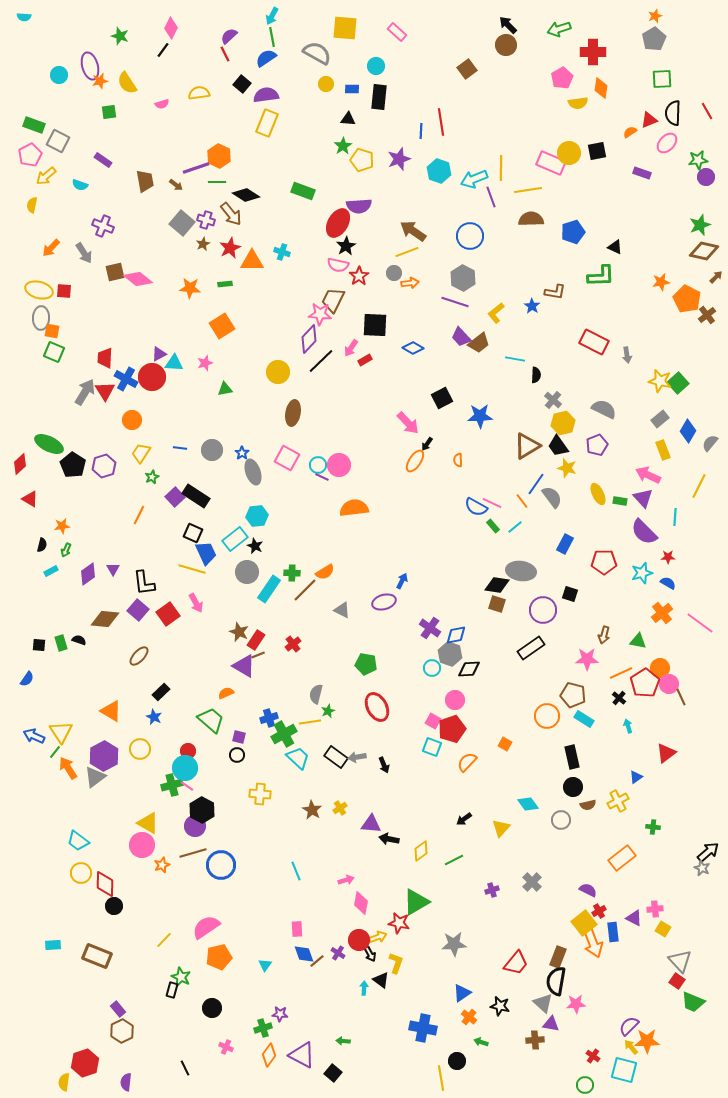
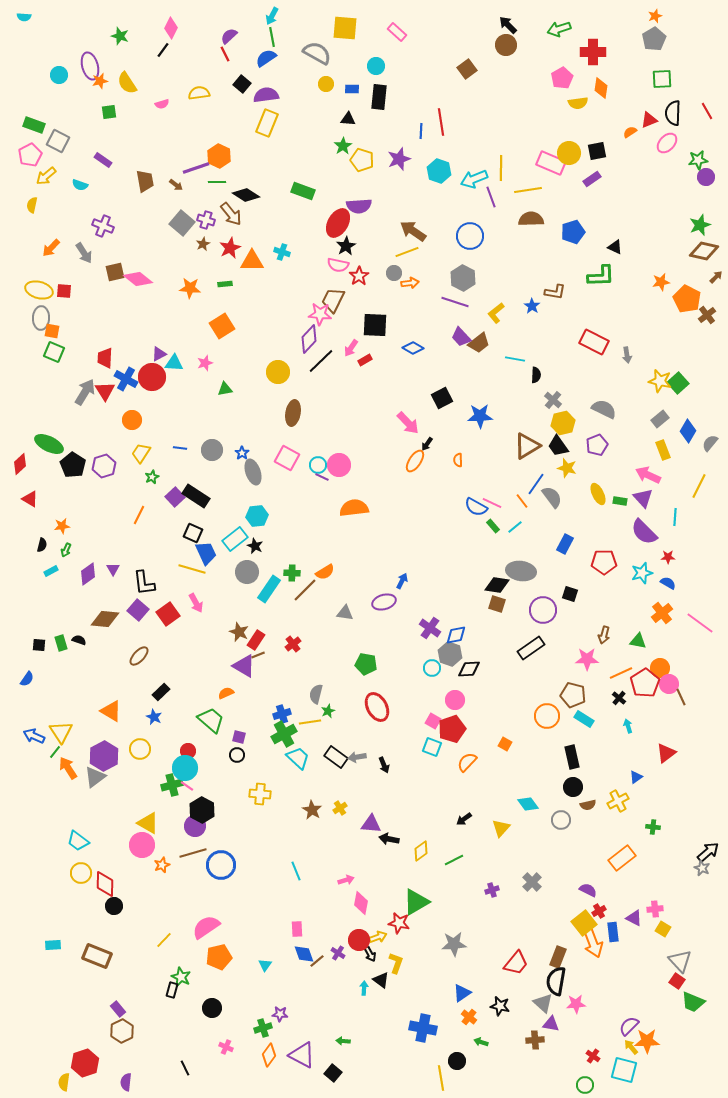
purple rectangle at (642, 173): moved 50 px left, 6 px down; rotated 54 degrees counterclockwise
gray triangle at (342, 610): moved 3 px right, 3 px down; rotated 18 degrees counterclockwise
blue cross at (269, 718): moved 13 px right, 4 px up
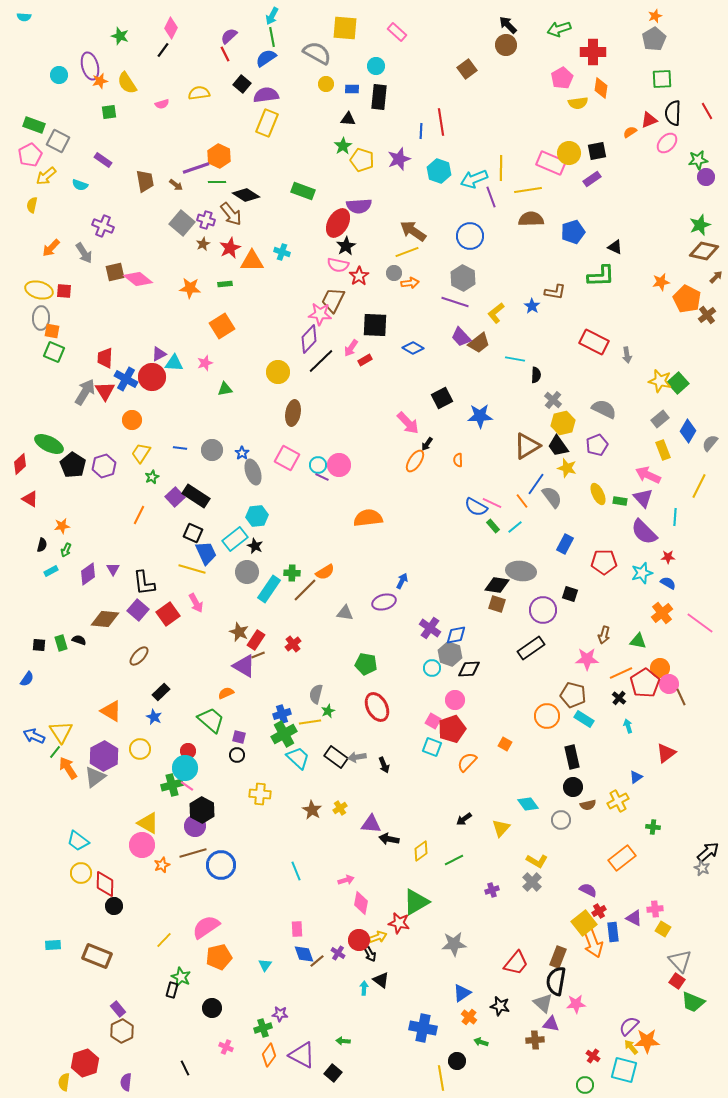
orange semicircle at (354, 508): moved 14 px right, 10 px down
yellow L-shape at (396, 963): moved 141 px right, 102 px up; rotated 100 degrees clockwise
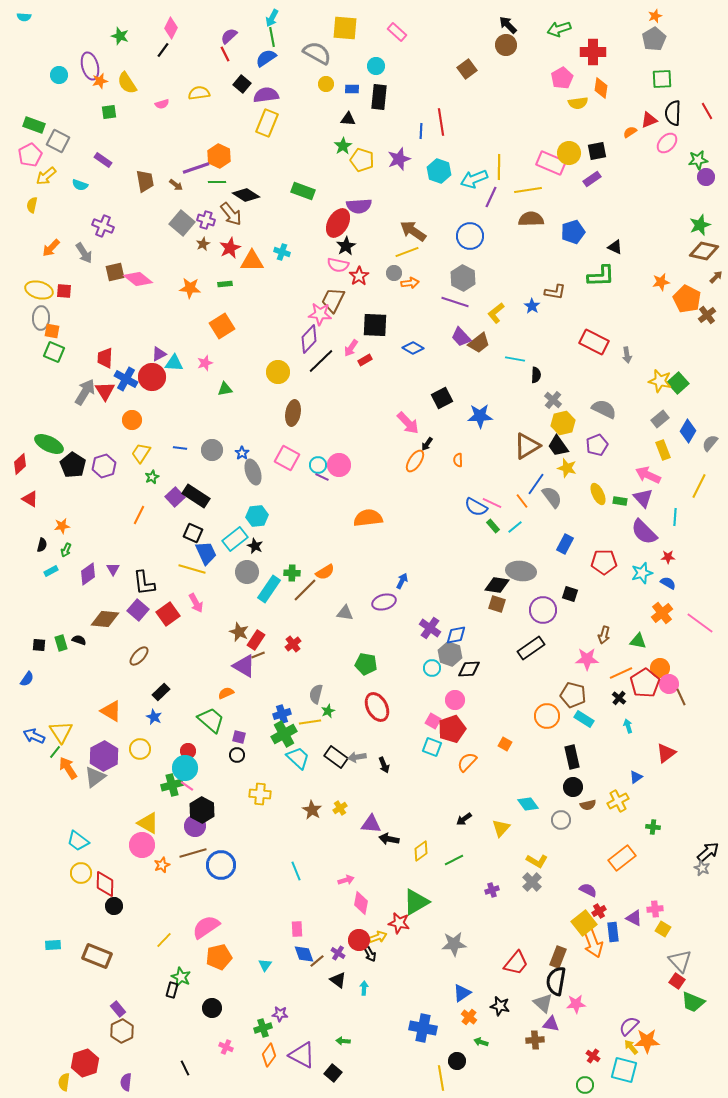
cyan arrow at (272, 16): moved 2 px down
yellow line at (501, 168): moved 2 px left, 1 px up
purple line at (491, 197): rotated 45 degrees clockwise
black triangle at (381, 980): moved 43 px left
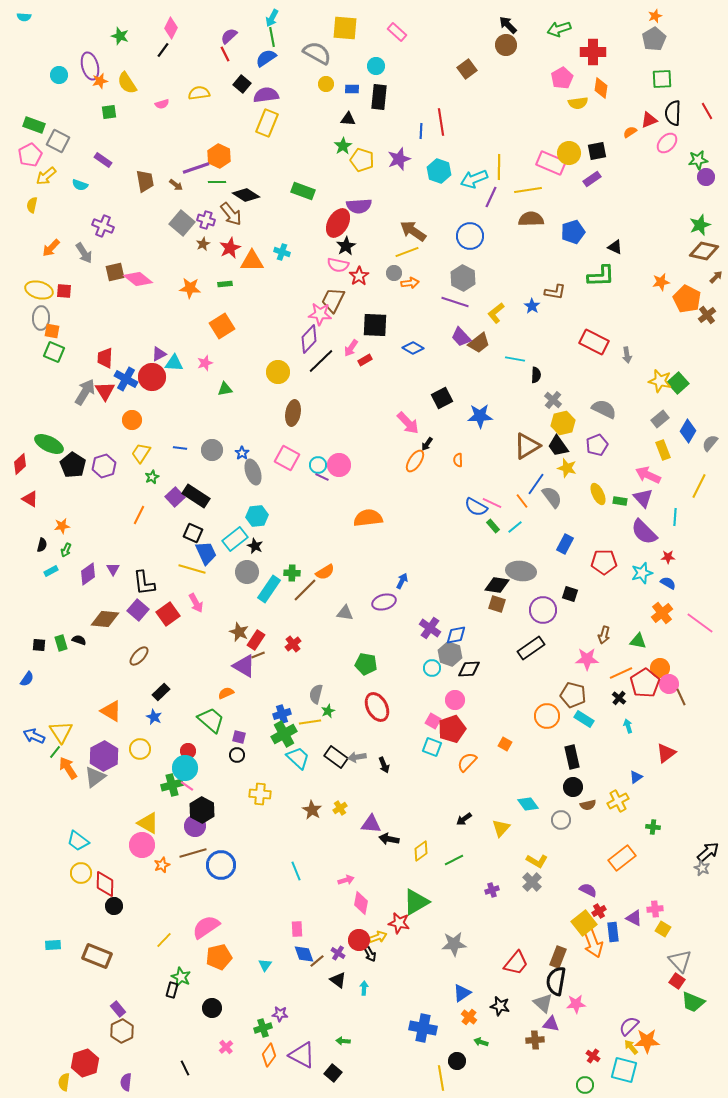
pink cross at (226, 1047): rotated 24 degrees clockwise
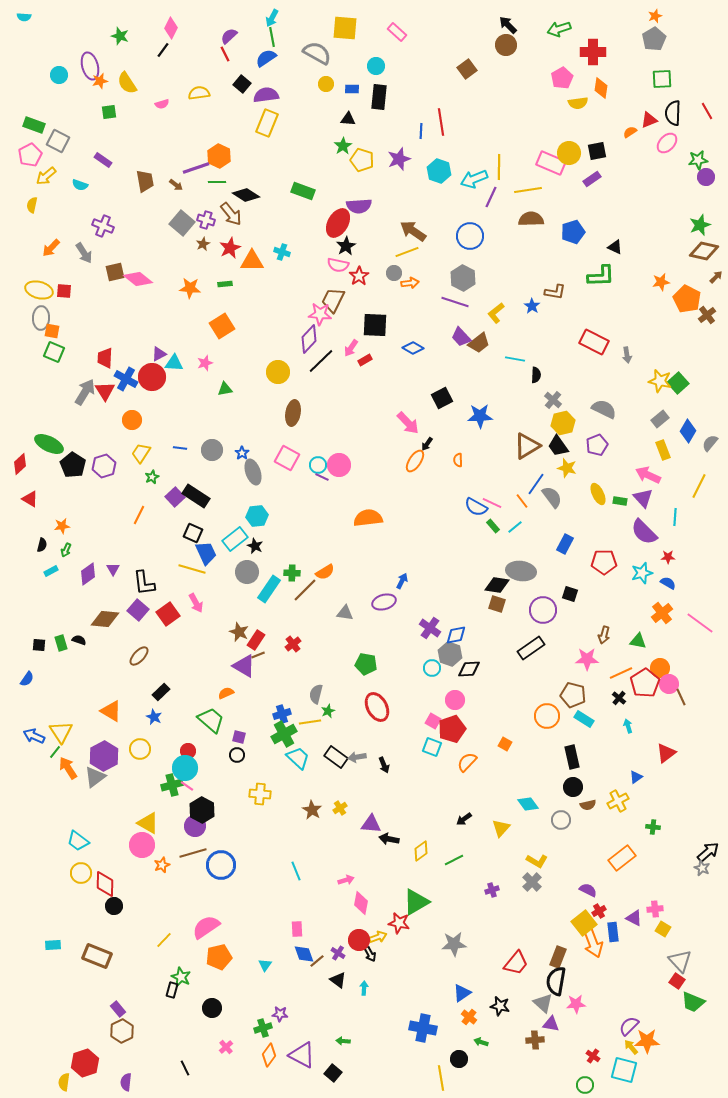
black circle at (457, 1061): moved 2 px right, 2 px up
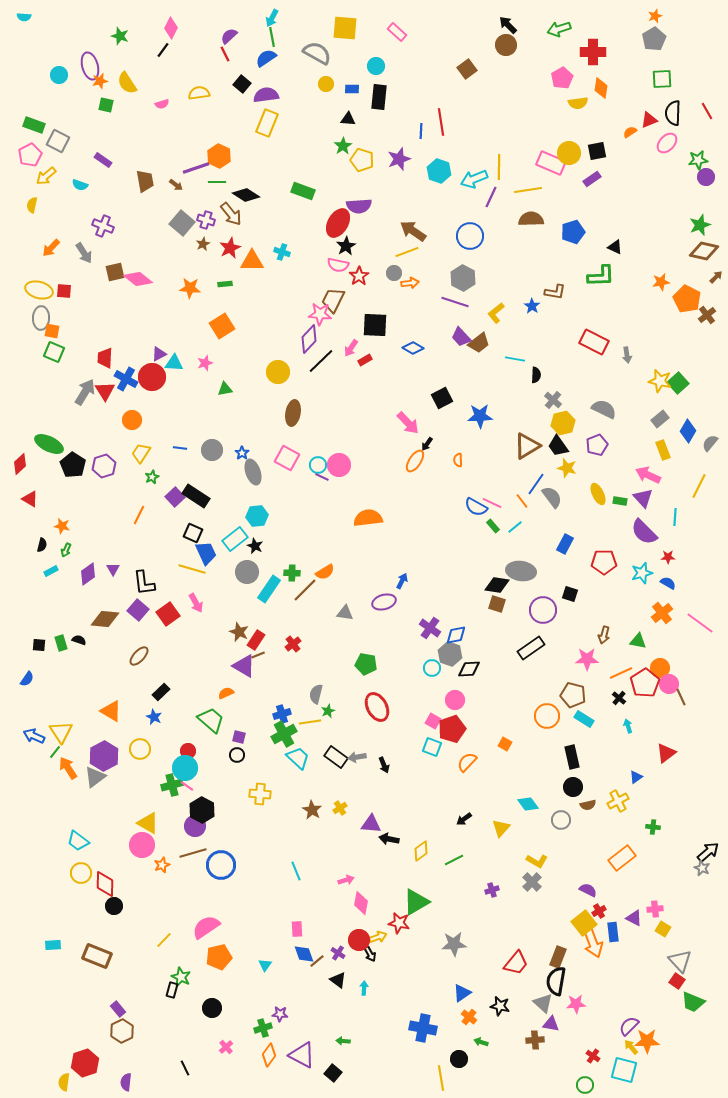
green square at (109, 112): moved 3 px left, 7 px up; rotated 21 degrees clockwise
orange star at (62, 526): rotated 21 degrees clockwise
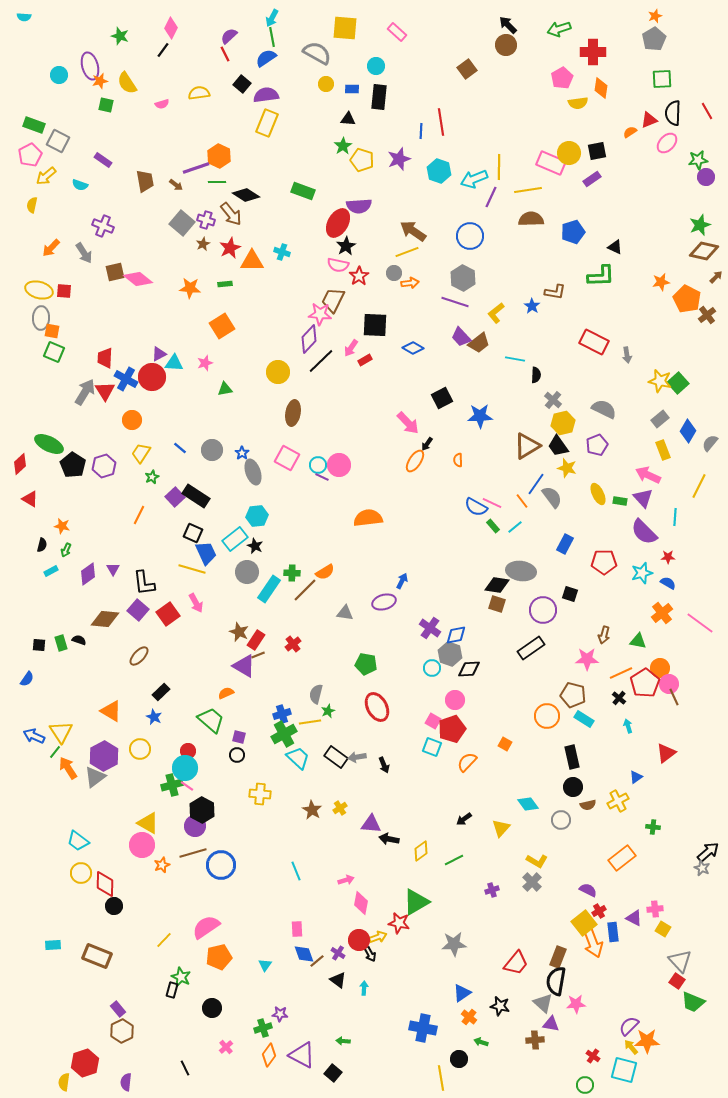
blue line at (180, 448): rotated 32 degrees clockwise
brown line at (681, 697): moved 7 px left
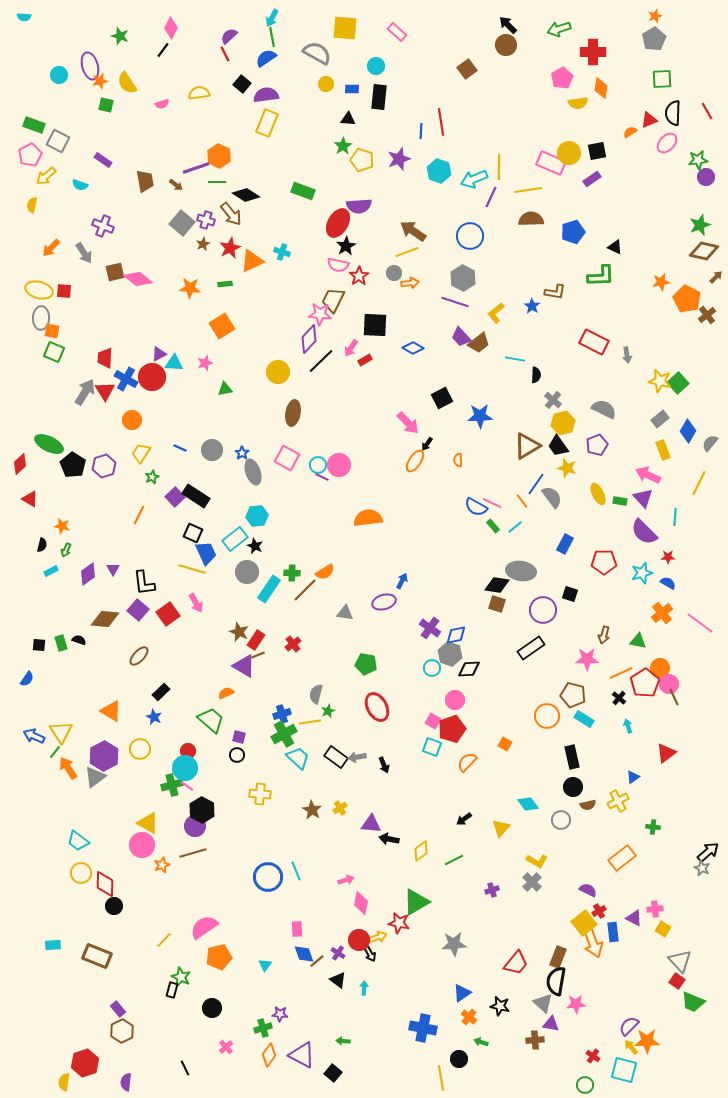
orange triangle at (252, 261): rotated 25 degrees counterclockwise
blue line at (180, 448): rotated 16 degrees counterclockwise
yellow line at (699, 486): moved 3 px up
blue triangle at (636, 777): moved 3 px left
blue circle at (221, 865): moved 47 px right, 12 px down
pink semicircle at (206, 927): moved 2 px left
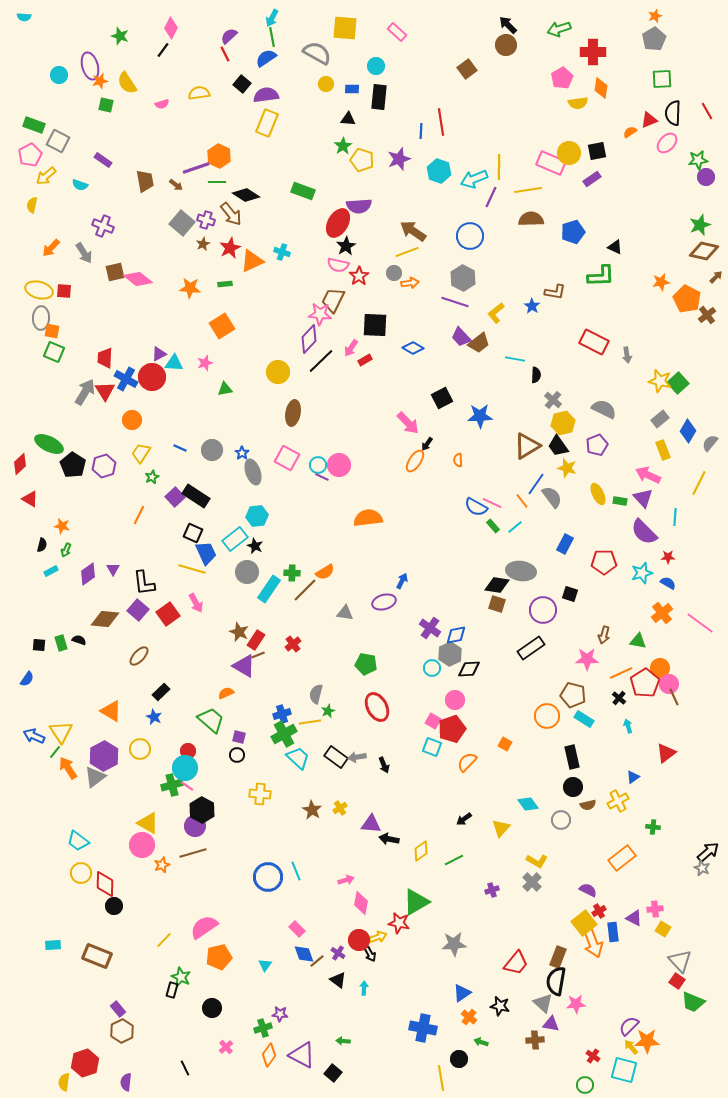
gray hexagon at (450, 654): rotated 15 degrees clockwise
pink rectangle at (297, 929): rotated 42 degrees counterclockwise
